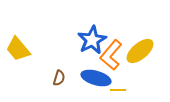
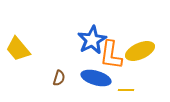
yellow ellipse: rotated 16 degrees clockwise
orange L-shape: rotated 32 degrees counterclockwise
yellow line: moved 8 px right
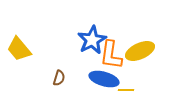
yellow trapezoid: moved 1 px right
blue ellipse: moved 8 px right, 1 px down
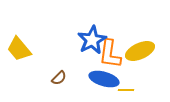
orange L-shape: moved 1 px left, 1 px up
brown semicircle: rotated 28 degrees clockwise
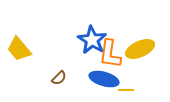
blue star: rotated 12 degrees counterclockwise
yellow ellipse: moved 2 px up
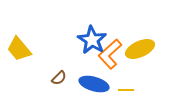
orange L-shape: rotated 40 degrees clockwise
blue ellipse: moved 10 px left, 5 px down
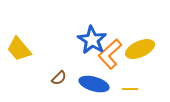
yellow line: moved 4 px right, 1 px up
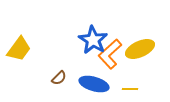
blue star: moved 1 px right
yellow trapezoid: rotated 104 degrees counterclockwise
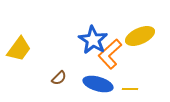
yellow ellipse: moved 13 px up
blue ellipse: moved 4 px right
